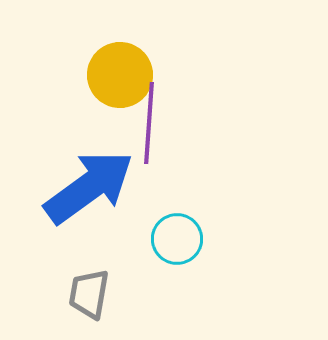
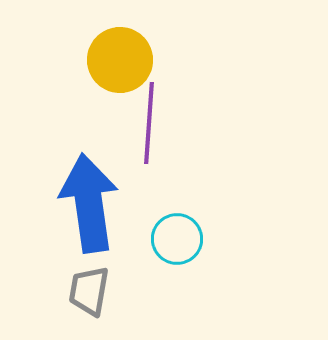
yellow circle: moved 15 px up
blue arrow: moved 16 px down; rotated 62 degrees counterclockwise
gray trapezoid: moved 3 px up
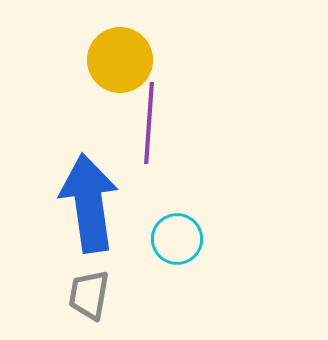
gray trapezoid: moved 4 px down
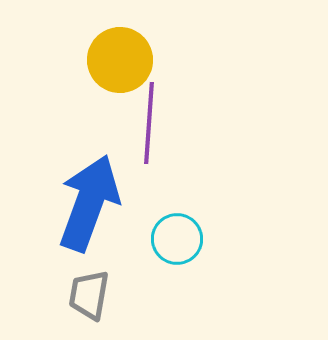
blue arrow: rotated 28 degrees clockwise
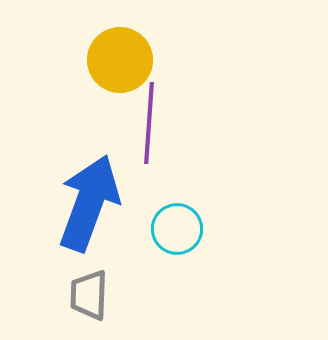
cyan circle: moved 10 px up
gray trapezoid: rotated 8 degrees counterclockwise
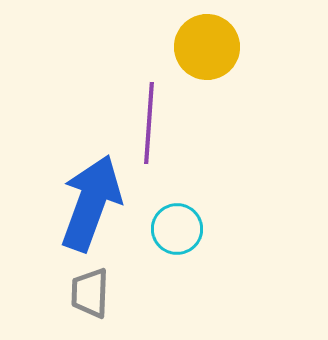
yellow circle: moved 87 px right, 13 px up
blue arrow: moved 2 px right
gray trapezoid: moved 1 px right, 2 px up
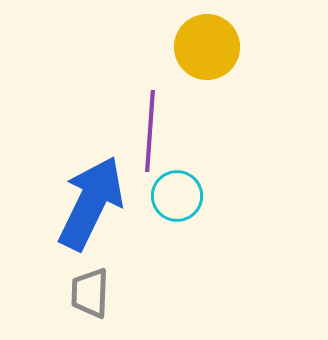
purple line: moved 1 px right, 8 px down
blue arrow: rotated 6 degrees clockwise
cyan circle: moved 33 px up
